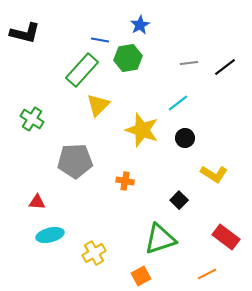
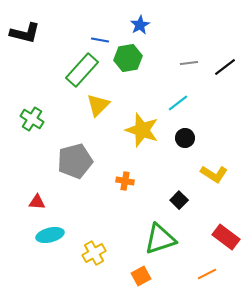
gray pentagon: rotated 12 degrees counterclockwise
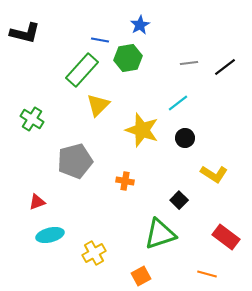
red triangle: rotated 24 degrees counterclockwise
green triangle: moved 5 px up
orange line: rotated 42 degrees clockwise
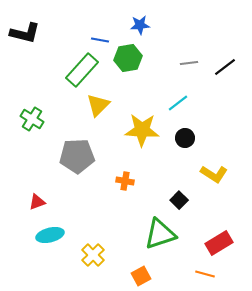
blue star: rotated 24 degrees clockwise
yellow star: rotated 16 degrees counterclockwise
gray pentagon: moved 2 px right, 5 px up; rotated 12 degrees clockwise
red rectangle: moved 7 px left, 6 px down; rotated 68 degrees counterclockwise
yellow cross: moved 1 px left, 2 px down; rotated 15 degrees counterclockwise
orange line: moved 2 px left
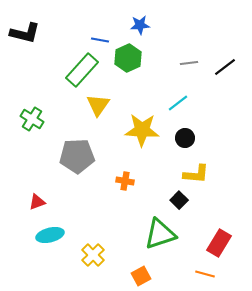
green hexagon: rotated 16 degrees counterclockwise
yellow triangle: rotated 10 degrees counterclockwise
yellow L-shape: moved 18 px left; rotated 28 degrees counterclockwise
red rectangle: rotated 28 degrees counterclockwise
